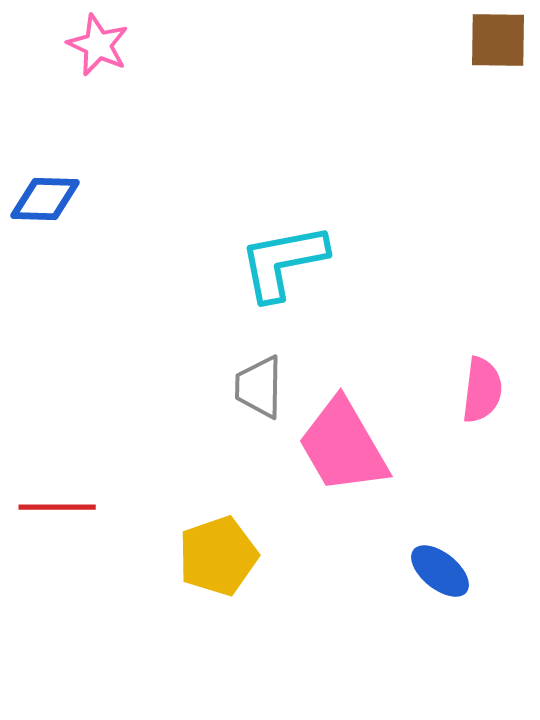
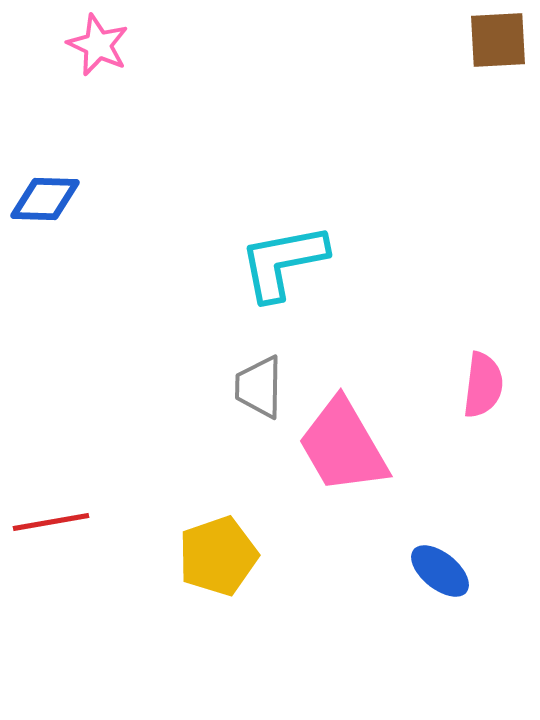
brown square: rotated 4 degrees counterclockwise
pink semicircle: moved 1 px right, 5 px up
red line: moved 6 px left, 15 px down; rotated 10 degrees counterclockwise
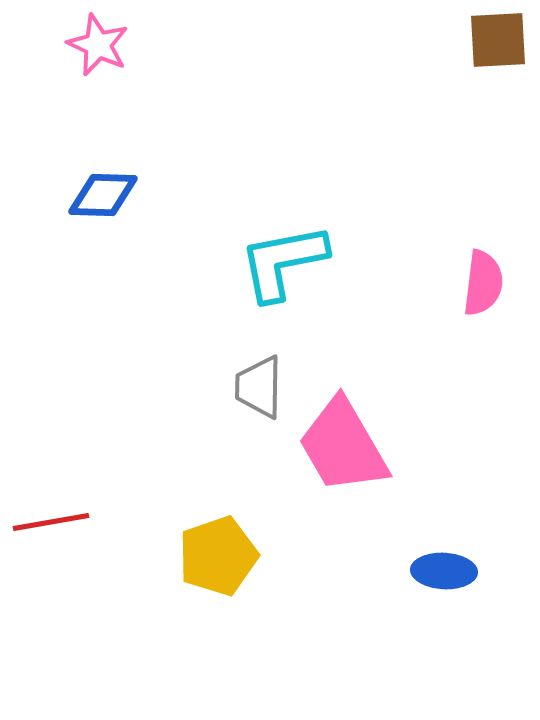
blue diamond: moved 58 px right, 4 px up
pink semicircle: moved 102 px up
blue ellipse: moved 4 px right; rotated 36 degrees counterclockwise
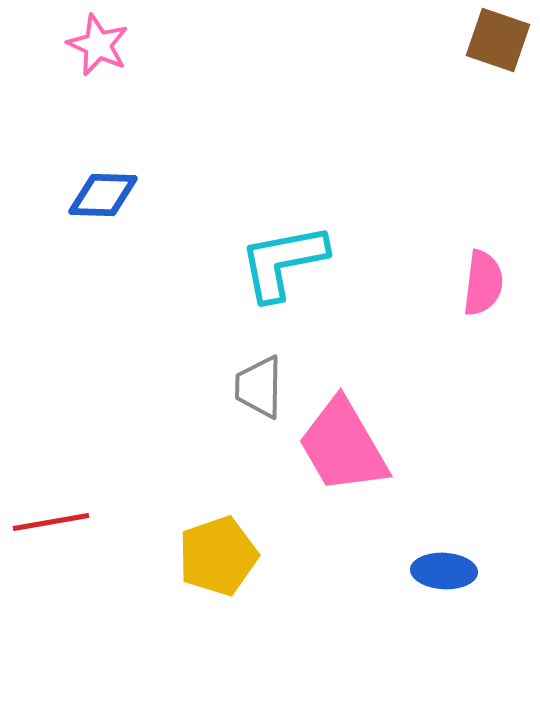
brown square: rotated 22 degrees clockwise
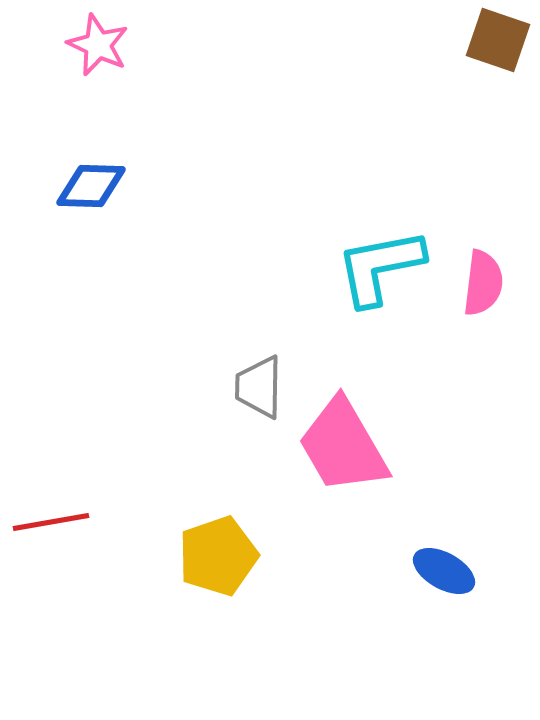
blue diamond: moved 12 px left, 9 px up
cyan L-shape: moved 97 px right, 5 px down
blue ellipse: rotated 26 degrees clockwise
